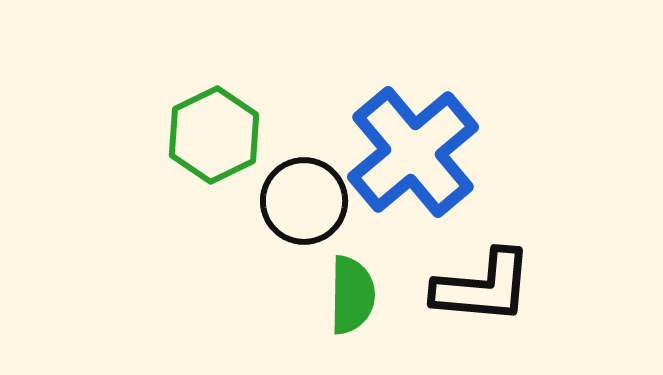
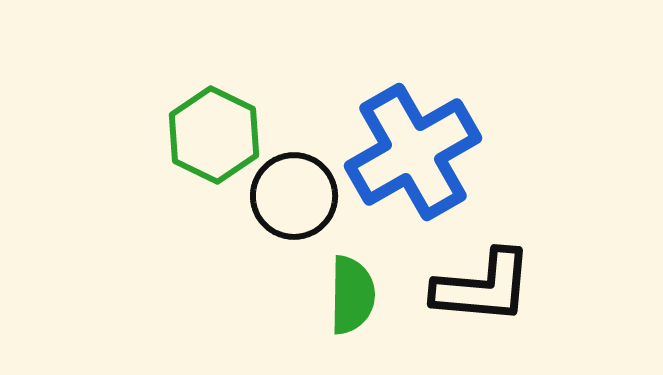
green hexagon: rotated 8 degrees counterclockwise
blue cross: rotated 10 degrees clockwise
black circle: moved 10 px left, 5 px up
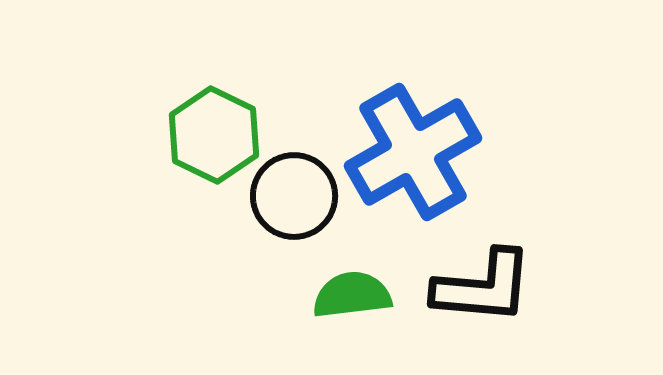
green semicircle: rotated 98 degrees counterclockwise
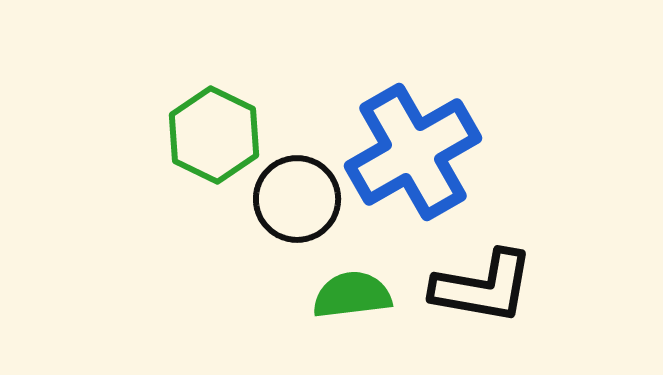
black circle: moved 3 px right, 3 px down
black L-shape: rotated 5 degrees clockwise
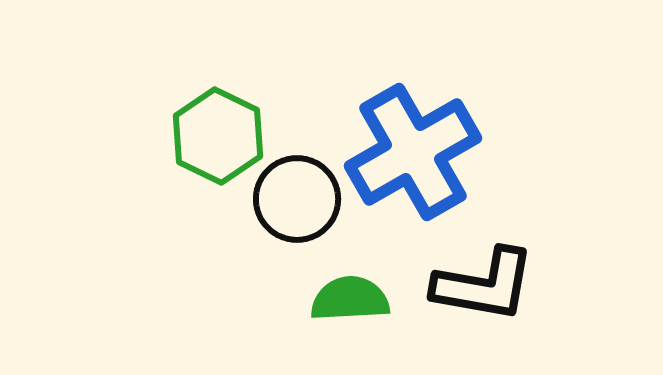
green hexagon: moved 4 px right, 1 px down
black L-shape: moved 1 px right, 2 px up
green semicircle: moved 2 px left, 4 px down; rotated 4 degrees clockwise
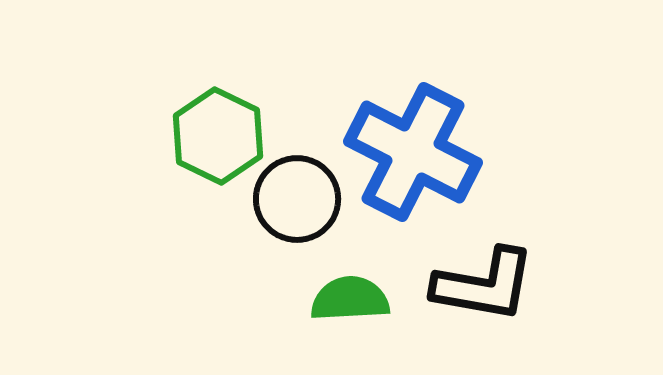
blue cross: rotated 33 degrees counterclockwise
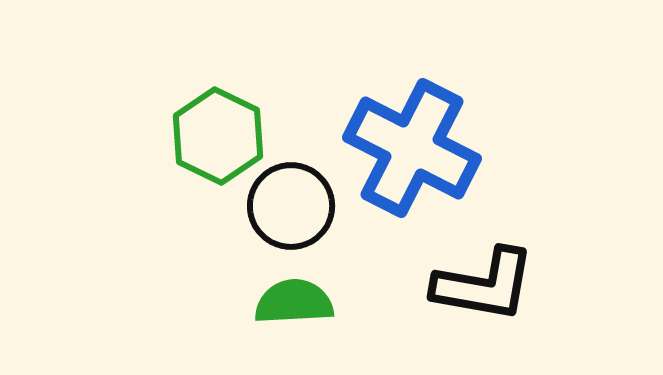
blue cross: moved 1 px left, 4 px up
black circle: moved 6 px left, 7 px down
green semicircle: moved 56 px left, 3 px down
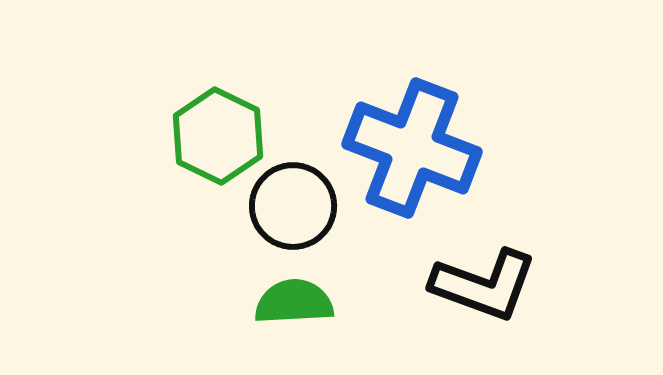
blue cross: rotated 6 degrees counterclockwise
black circle: moved 2 px right
black L-shape: rotated 10 degrees clockwise
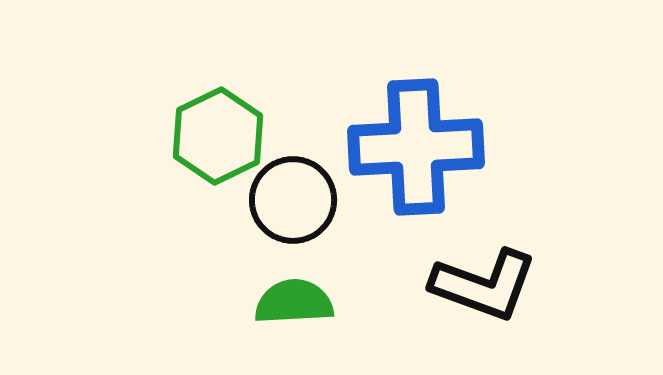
green hexagon: rotated 8 degrees clockwise
blue cross: moved 4 px right, 1 px up; rotated 24 degrees counterclockwise
black circle: moved 6 px up
